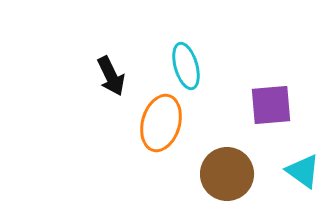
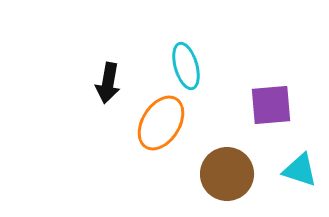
black arrow: moved 3 px left, 7 px down; rotated 36 degrees clockwise
orange ellipse: rotated 16 degrees clockwise
cyan triangle: moved 3 px left, 1 px up; rotated 18 degrees counterclockwise
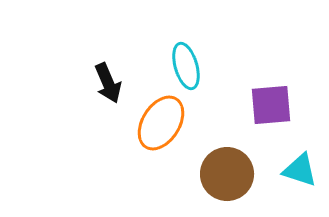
black arrow: rotated 33 degrees counterclockwise
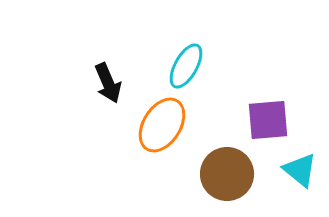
cyan ellipse: rotated 45 degrees clockwise
purple square: moved 3 px left, 15 px down
orange ellipse: moved 1 px right, 2 px down
cyan triangle: rotated 21 degrees clockwise
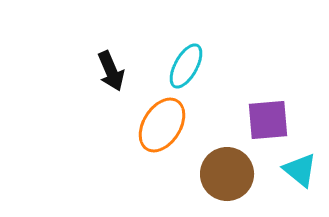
black arrow: moved 3 px right, 12 px up
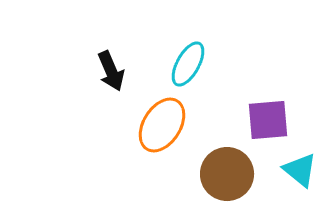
cyan ellipse: moved 2 px right, 2 px up
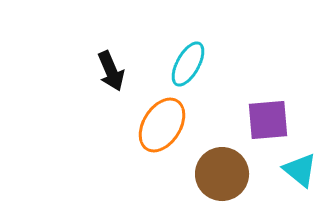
brown circle: moved 5 px left
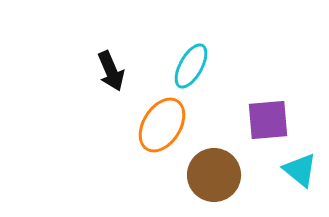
cyan ellipse: moved 3 px right, 2 px down
brown circle: moved 8 px left, 1 px down
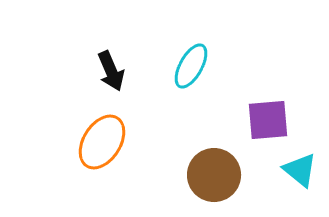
orange ellipse: moved 60 px left, 17 px down
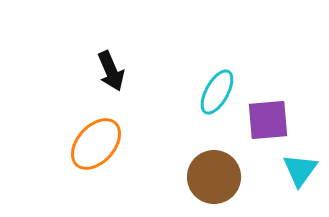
cyan ellipse: moved 26 px right, 26 px down
orange ellipse: moved 6 px left, 2 px down; rotated 10 degrees clockwise
cyan triangle: rotated 27 degrees clockwise
brown circle: moved 2 px down
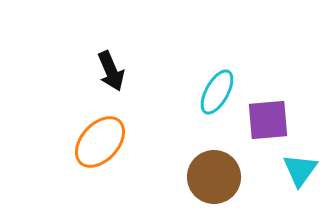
orange ellipse: moved 4 px right, 2 px up
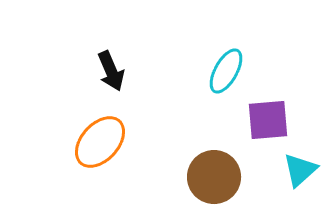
cyan ellipse: moved 9 px right, 21 px up
cyan triangle: rotated 12 degrees clockwise
